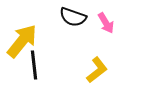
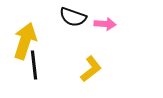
pink arrow: moved 1 px left, 1 px down; rotated 55 degrees counterclockwise
yellow arrow: moved 3 px right; rotated 21 degrees counterclockwise
yellow L-shape: moved 6 px left, 1 px up
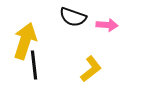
pink arrow: moved 2 px right, 1 px down
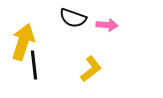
black semicircle: moved 1 px down
yellow arrow: moved 2 px left, 1 px down
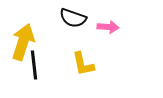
pink arrow: moved 1 px right, 2 px down
yellow L-shape: moved 8 px left, 5 px up; rotated 116 degrees clockwise
